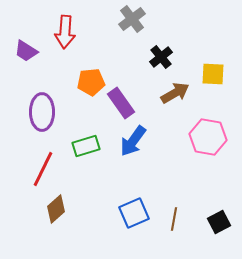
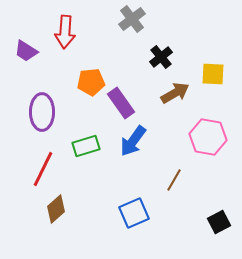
brown line: moved 39 px up; rotated 20 degrees clockwise
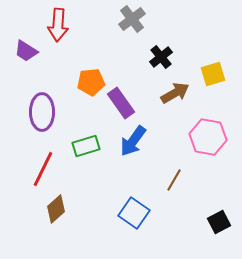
red arrow: moved 7 px left, 7 px up
yellow square: rotated 20 degrees counterclockwise
blue square: rotated 32 degrees counterclockwise
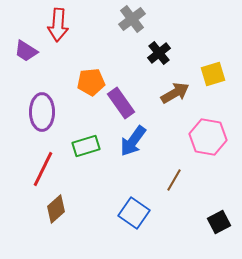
black cross: moved 2 px left, 4 px up
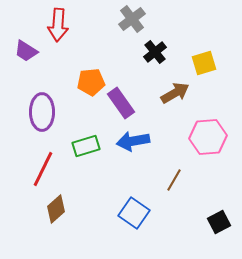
black cross: moved 4 px left, 1 px up
yellow square: moved 9 px left, 11 px up
pink hexagon: rotated 15 degrees counterclockwise
blue arrow: rotated 44 degrees clockwise
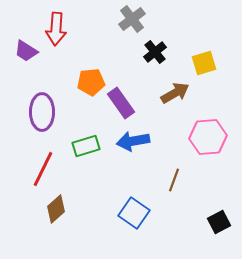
red arrow: moved 2 px left, 4 px down
brown line: rotated 10 degrees counterclockwise
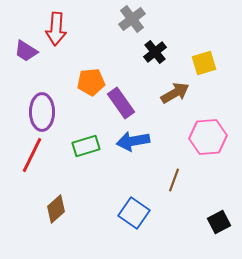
red line: moved 11 px left, 14 px up
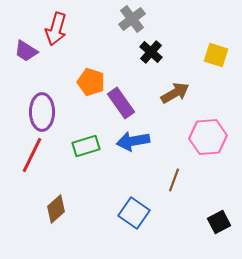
red arrow: rotated 12 degrees clockwise
black cross: moved 4 px left; rotated 10 degrees counterclockwise
yellow square: moved 12 px right, 8 px up; rotated 35 degrees clockwise
orange pentagon: rotated 24 degrees clockwise
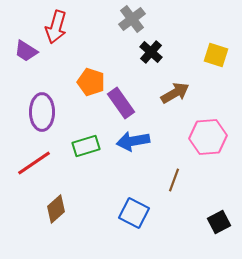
red arrow: moved 2 px up
red line: moved 2 px right, 8 px down; rotated 30 degrees clockwise
blue square: rotated 8 degrees counterclockwise
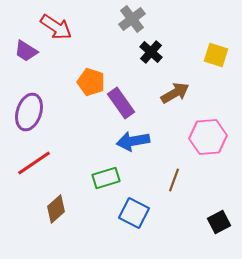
red arrow: rotated 72 degrees counterclockwise
purple ellipse: moved 13 px left; rotated 18 degrees clockwise
green rectangle: moved 20 px right, 32 px down
